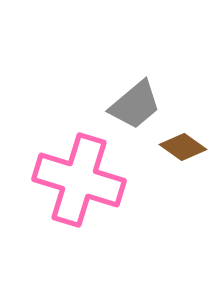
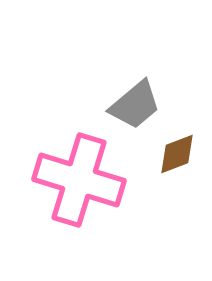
brown diamond: moved 6 px left, 7 px down; rotated 57 degrees counterclockwise
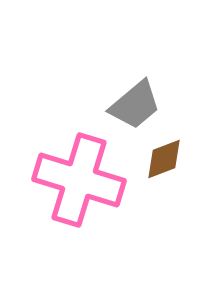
brown diamond: moved 13 px left, 5 px down
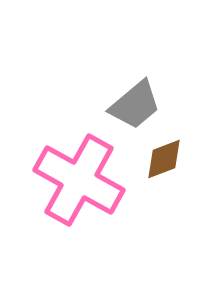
pink cross: rotated 12 degrees clockwise
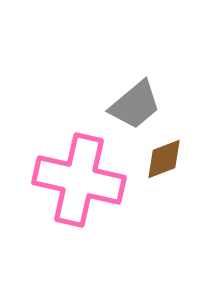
pink cross: rotated 16 degrees counterclockwise
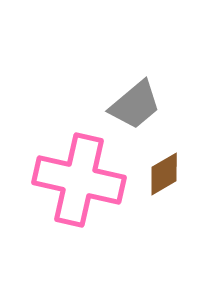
brown diamond: moved 15 px down; rotated 9 degrees counterclockwise
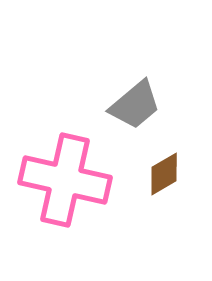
pink cross: moved 14 px left
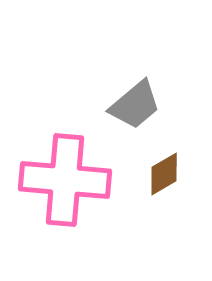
pink cross: rotated 8 degrees counterclockwise
